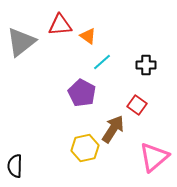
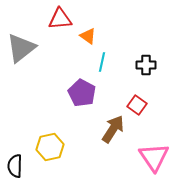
red triangle: moved 6 px up
gray triangle: moved 6 px down
cyan line: rotated 36 degrees counterclockwise
yellow hexagon: moved 35 px left, 1 px up
pink triangle: rotated 24 degrees counterclockwise
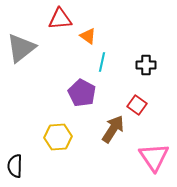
yellow hexagon: moved 8 px right, 10 px up; rotated 8 degrees clockwise
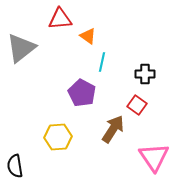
black cross: moved 1 px left, 9 px down
black semicircle: rotated 10 degrees counterclockwise
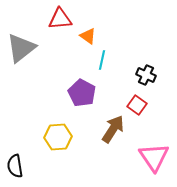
cyan line: moved 2 px up
black cross: moved 1 px right, 1 px down; rotated 24 degrees clockwise
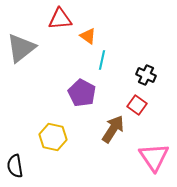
yellow hexagon: moved 5 px left; rotated 16 degrees clockwise
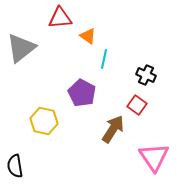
red triangle: moved 1 px up
cyan line: moved 2 px right, 1 px up
yellow hexagon: moved 9 px left, 16 px up
